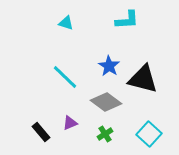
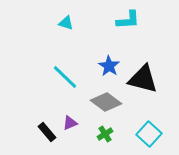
cyan L-shape: moved 1 px right
black rectangle: moved 6 px right
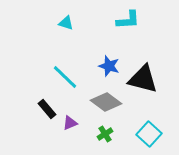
blue star: rotated 15 degrees counterclockwise
black rectangle: moved 23 px up
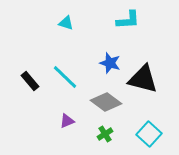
blue star: moved 1 px right, 3 px up
black rectangle: moved 17 px left, 28 px up
purple triangle: moved 3 px left, 2 px up
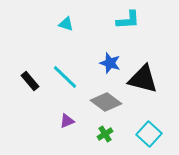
cyan triangle: moved 1 px down
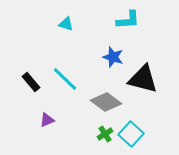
blue star: moved 3 px right, 6 px up
cyan line: moved 2 px down
black rectangle: moved 1 px right, 1 px down
purple triangle: moved 20 px left, 1 px up
cyan square: moved 18 px left
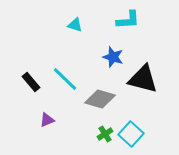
cyan triangle: moved 9 px right, 1 px down
gray diamond: moved 6 px left, 3 px up; rotated 20 degrees counterclockwise
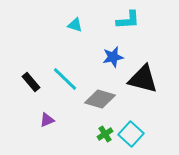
blue star: rotated 30 degrees counterclockwise
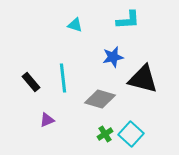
cyan line: moved 2 px left, 1 px up; rotated 40 degrees clockwise
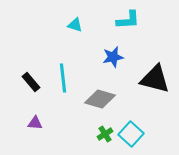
black triangle: moved 12 px right
purple triangle: moved 12 px left, 3 px down; rotated 28 degrees clockwise
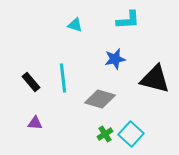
blue star: moved 2 px right, 2 px down
